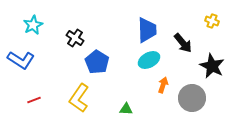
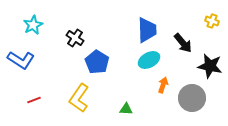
black star: moved 2 px left; rotated 15 degrees counterclockwise
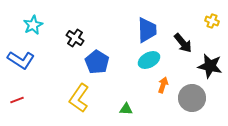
red line: moved 17 px left
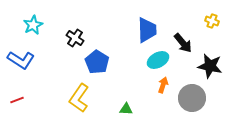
cyan ellipse: moved 9 px right
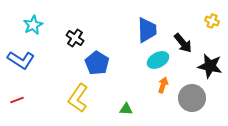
blue pentagon: moved 1 px down
yellow L-shape: moved 1 px left
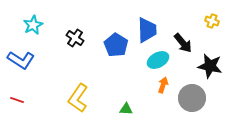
blue pentagon: moved 19 px right, 18 px up
red line: rotated 40 degrees clockwise
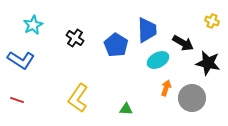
black arrow: rotated 20 degrees counterclockwise
black star: moved 2 px left, 3 px up
orange arrow: moved 3 px right, 3 px down
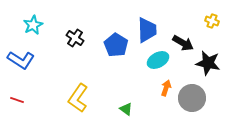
green triangle: rotated 32 degrees clockwise
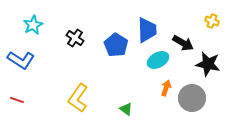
black star: moved 1 px down
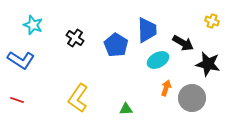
cyan star: rotated 24 degrees counterclockwise
green triangle: rotated 40 degrees counterclockwise
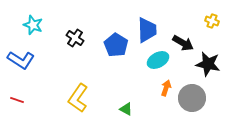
green triangle: rotated 32 degrees clockwise
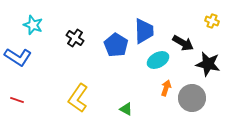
blue trapezoid: moved 3 px left, 1 px down
blue L-shape: moved 3 px left, 3 px up
